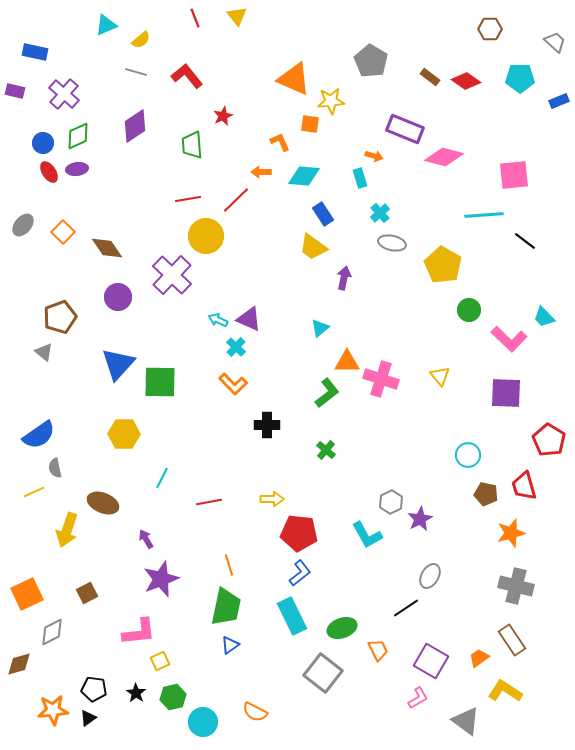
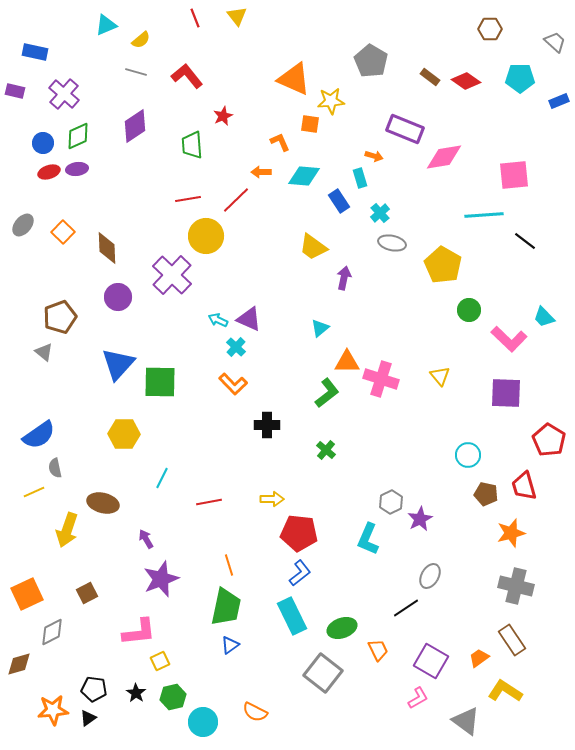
pink diamond at (444, 157): rotated 24 degrees counterclockwise
red ellipse at (49, 172): rotated 75 degrees counterclockwise
blue rectangle at (323, 214): moved 16 px right, 13 px up
brown diamond at (107, 248): rotated 32 degrees clockwise
brown ellipse at (103, 503): rotated 8 degrees counterclockwise
cyan L-shape at (367, 535): moved 1 px right, 4 px down; rotated 52 degrees clockwise
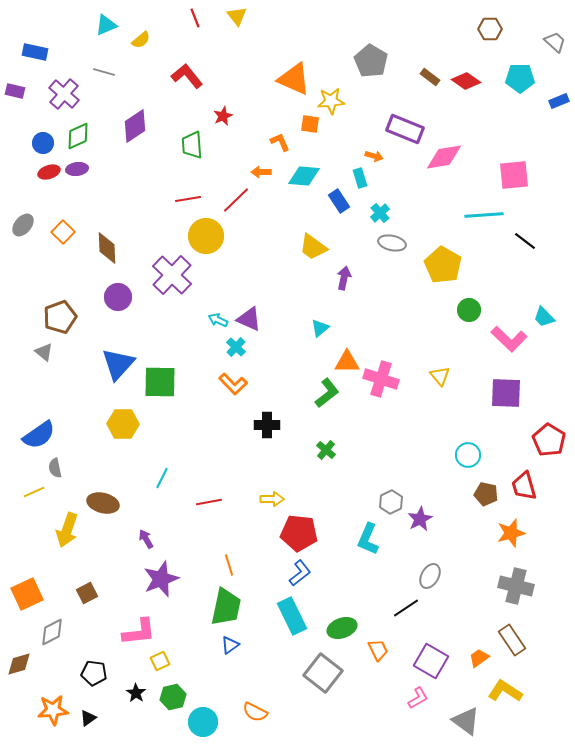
gray line at (136, 72): moved 32 px left
yellow hexagon at (124, 434): moved 1 px left, 10 px up
black pentagon at (94, 689): moved 16 px up
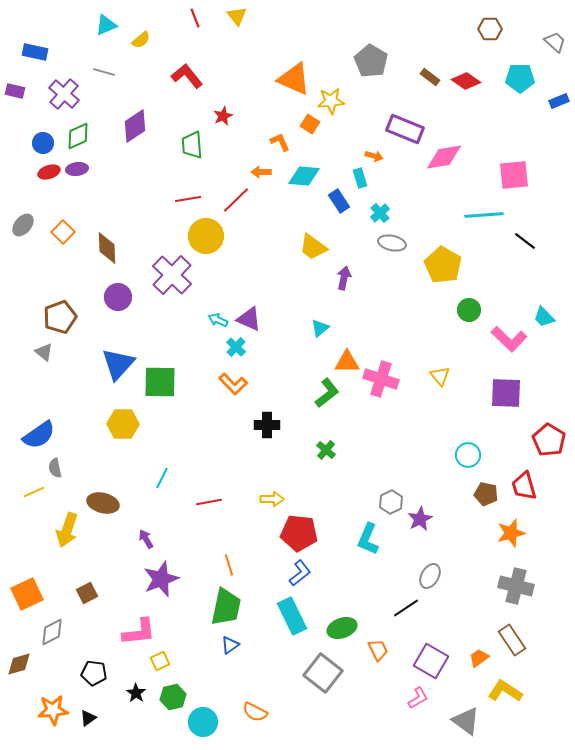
orange square at (310, 124): rotated 24 degrees clockwise
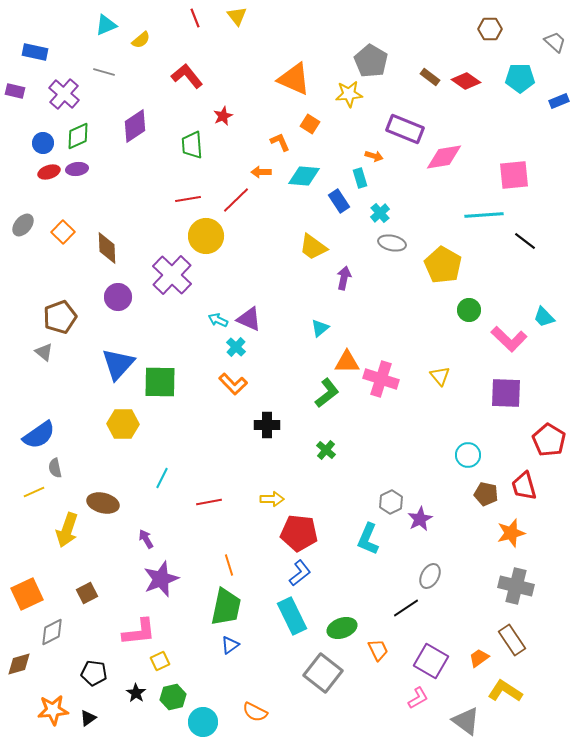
yellow star at (331, 101): moved 18 px right, 7 px up
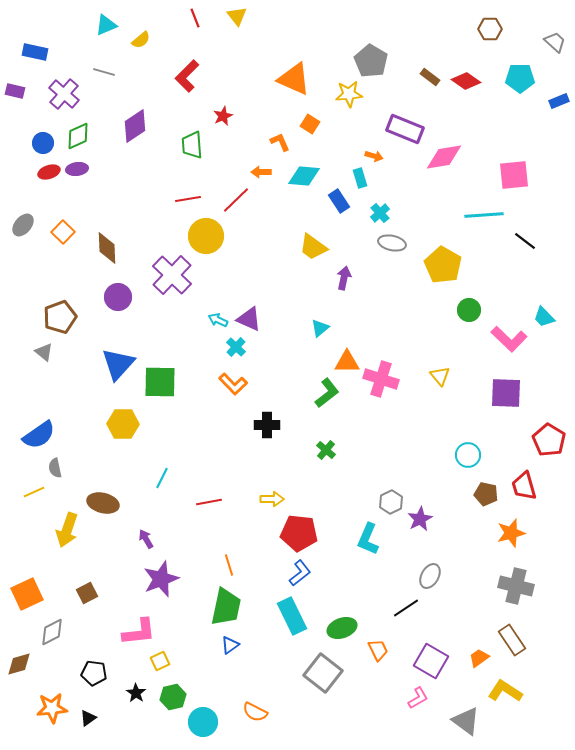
red L-shape at (187, 76): rotated 96 degrees counterclockwise
orange star at (53, 710): moved 1 px left, 2 px up
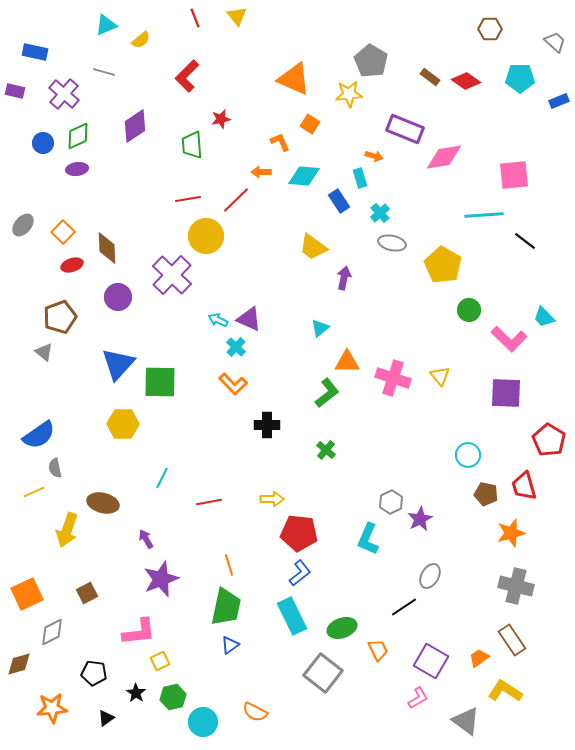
red star at (223, 116): moved 2 px left, 3 px down; rotated 12 degrees clockwise
red ellipse at (49, 172): moved 23 px right, 93 px down
pink cross at (381, 379): moved 12 px right, 1 px up
black line at (406, 608): moved 2 px left, 1 px up
black triangle at (88, 718): moved 18 px right
